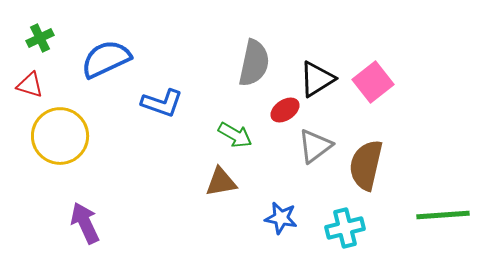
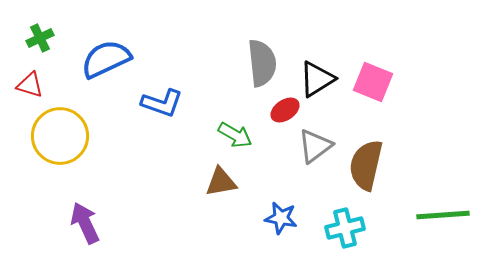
gray semicircle: moved 8 px right; rotated 18 degrees counterclockwise
pink square: rotated 30 degrees counterclockwise
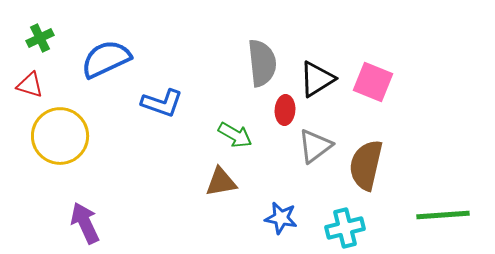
red ellipse: rotated 52 degrees counterclockwise
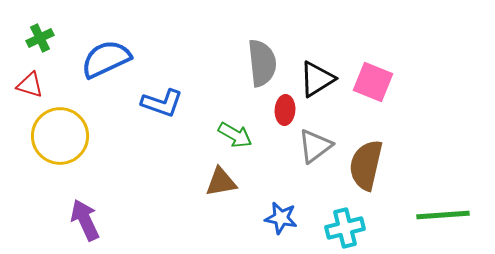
purple arrow: moved 3 px up
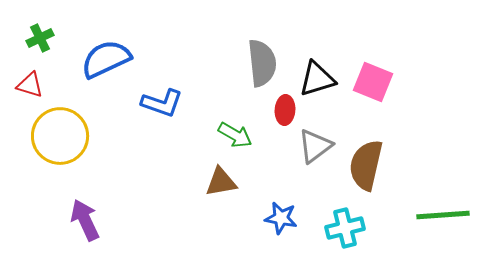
black triangle: rotated 15 degrees clockwise
